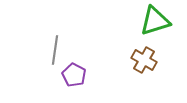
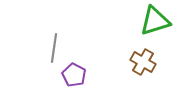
gray line: moved 1 px left, 2 px up
brown cross: moved 1 px left, 2 px down
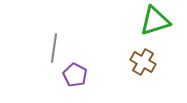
purple pentagon: moved 1 px right
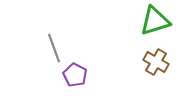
gray line: rotated 28 degrees counterclockwise
brown cross: moved 13 px right
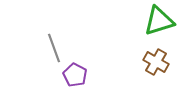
green triangle: moved 4 px right
